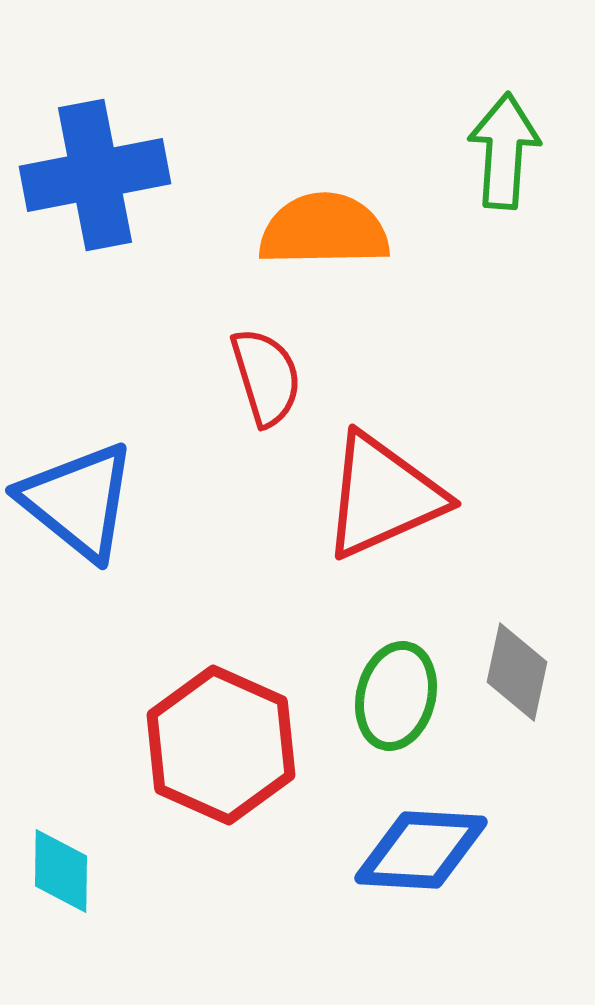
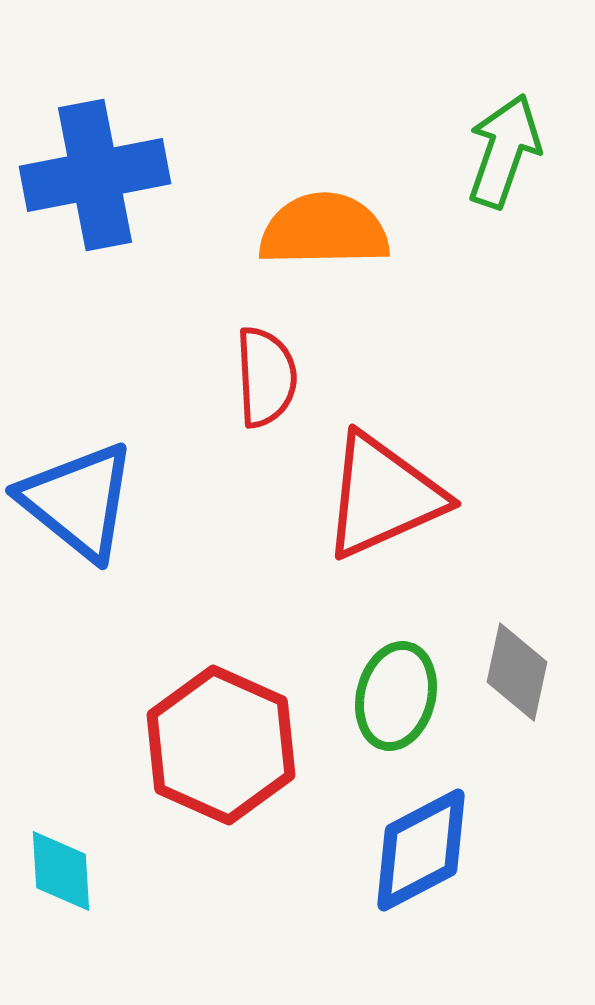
green arrow: rotated 15 degrees clockwise
red semicircle: rotated 14 degrees clockwise
blue diamond: rotated 31 degrees counterclockwise
cyan diamond: rotated 4 degrees counterclockwise
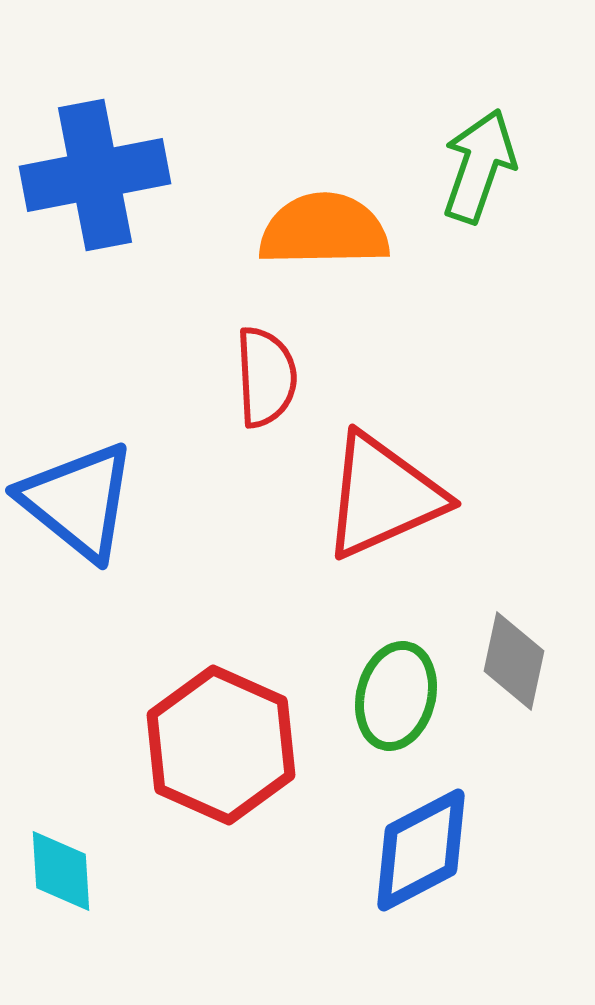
green arrow: moved 25 px left, 15 px down
gray diamond: moved 3 px left, 11 px up
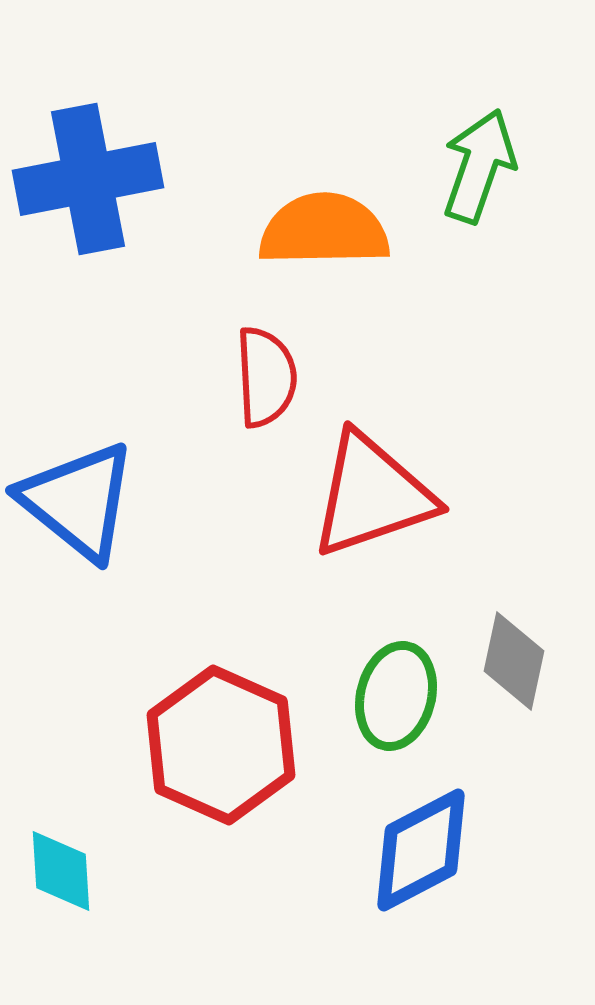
blue cross: moved 7 px left, 4 px down
red triangle: moved 11 px left, 1 px up; rotated 5 degrees clockwise
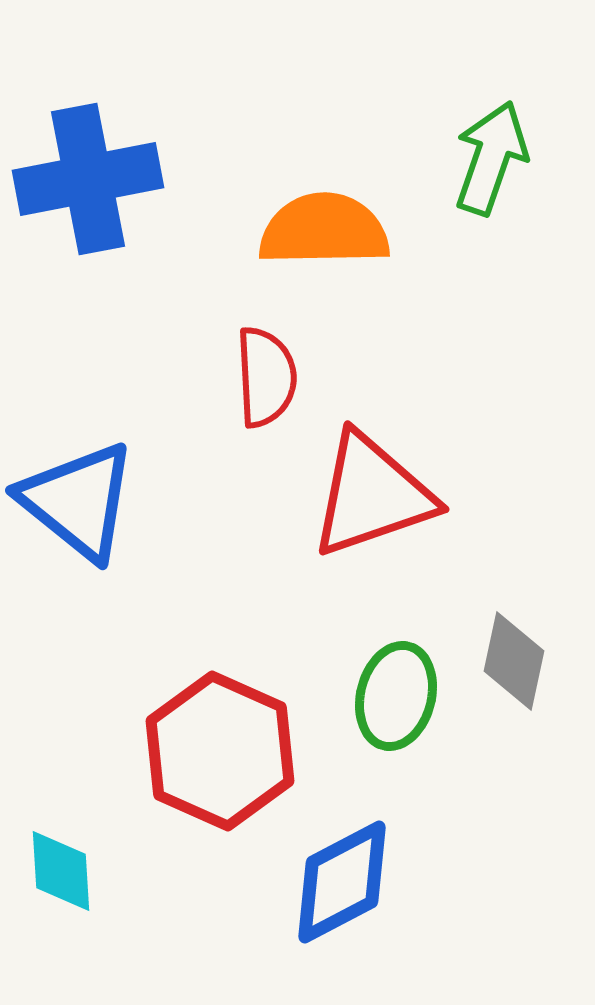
green arrow: moved 12 px right, 8 px up
red hexagon: moved 1 px left, 6 px down
blue diamond: moved 79 px left, 32 px down
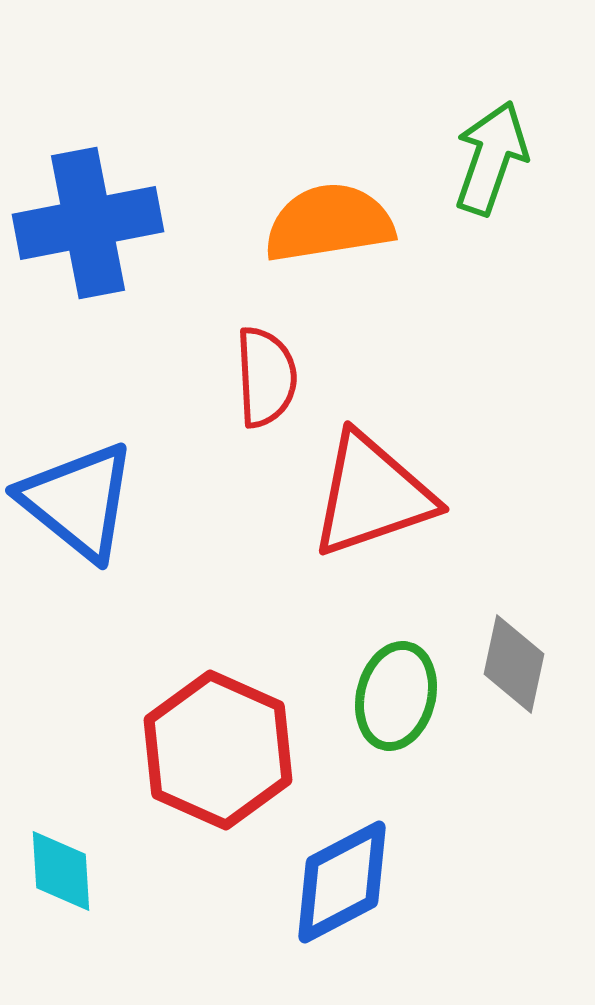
blue cross: moved 44 px down
orange semicircle: moved 5 px right, 7 px up; rotated 8 degrees counterclockwise
gray diamond: moved 3 px down
red hexagon: moved 2 px left, 1 px up
